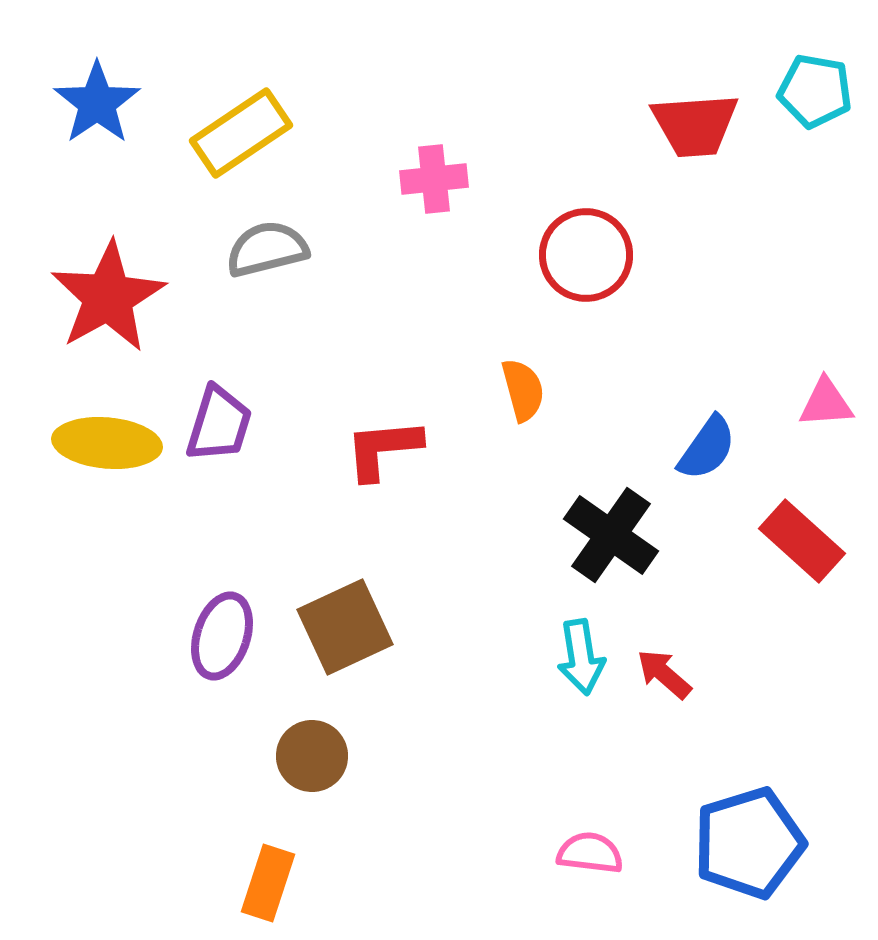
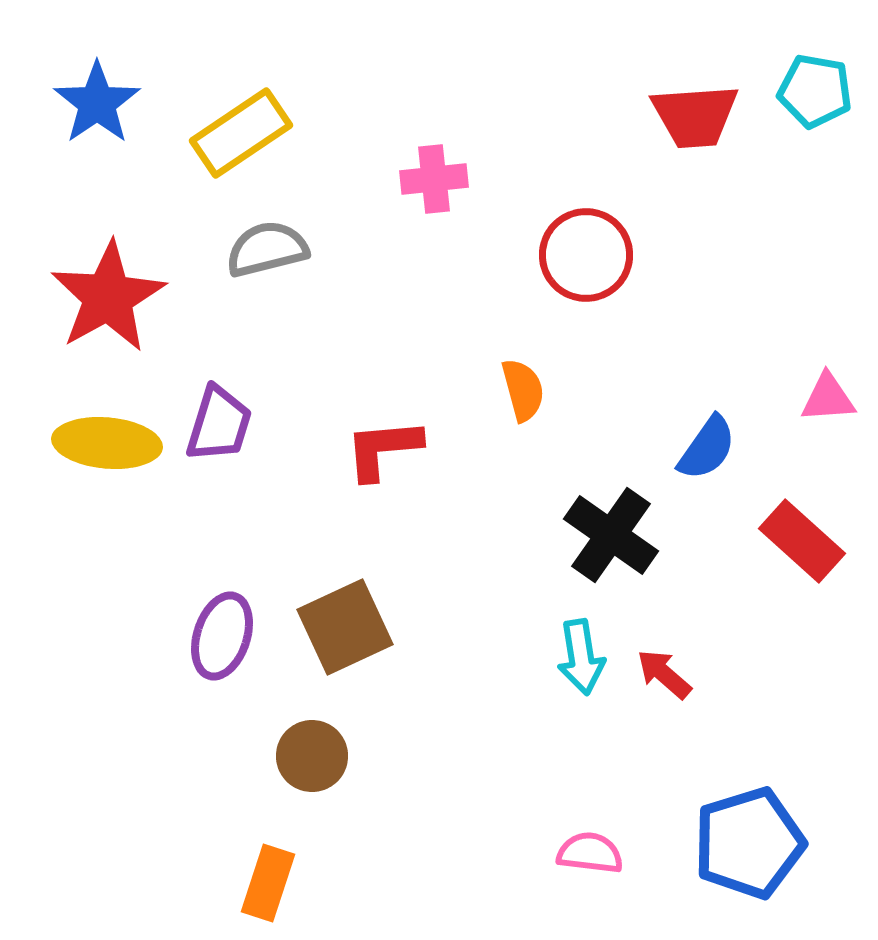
red trapezoid: moved 9 px up
pink triangle: moved 2 px right, 5 px up
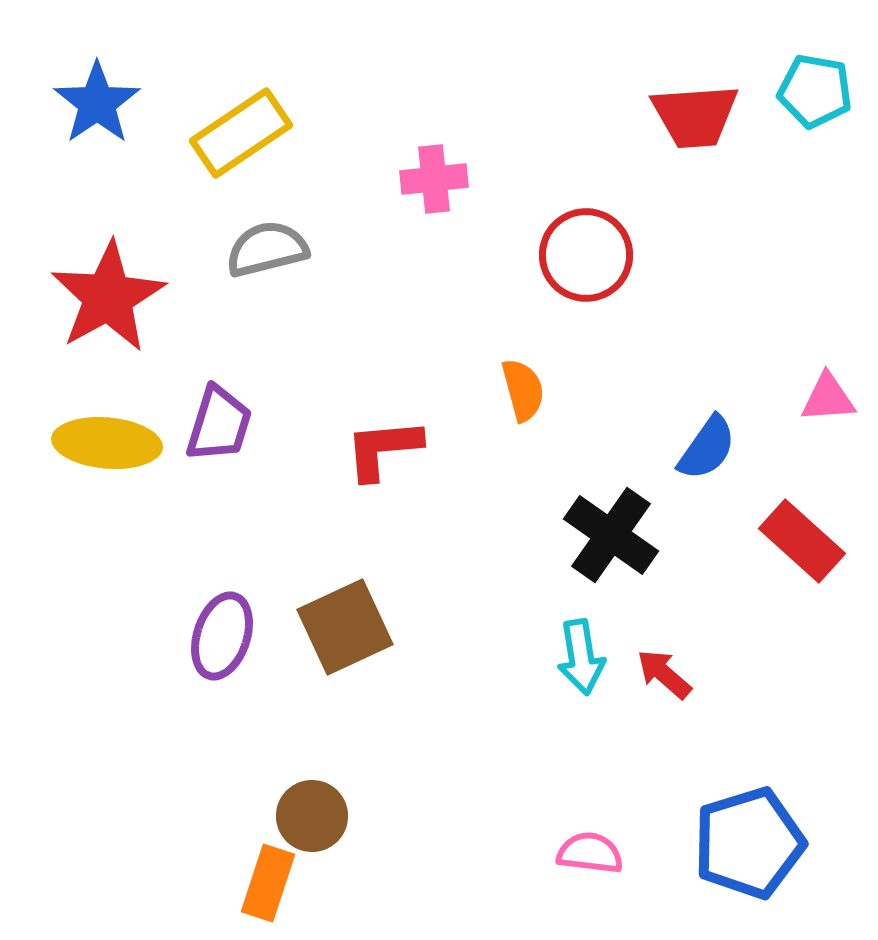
brown circle: moved 60 px down
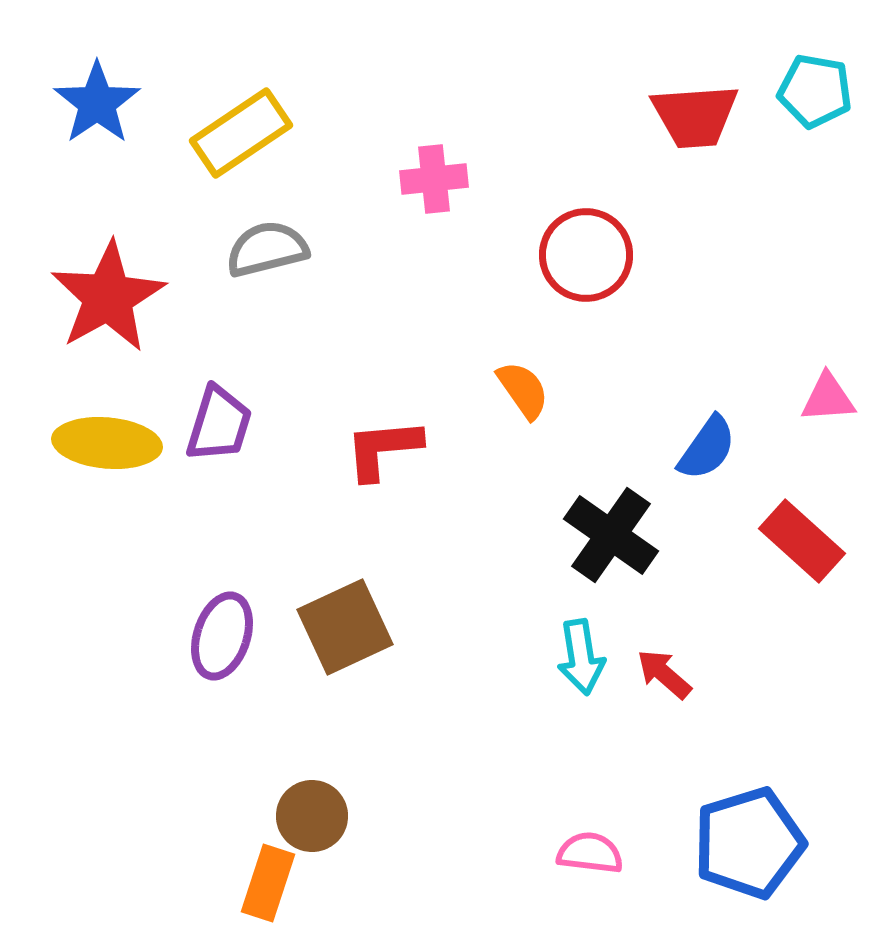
orange semicircle: rotated 20 degrees counterclockwise
